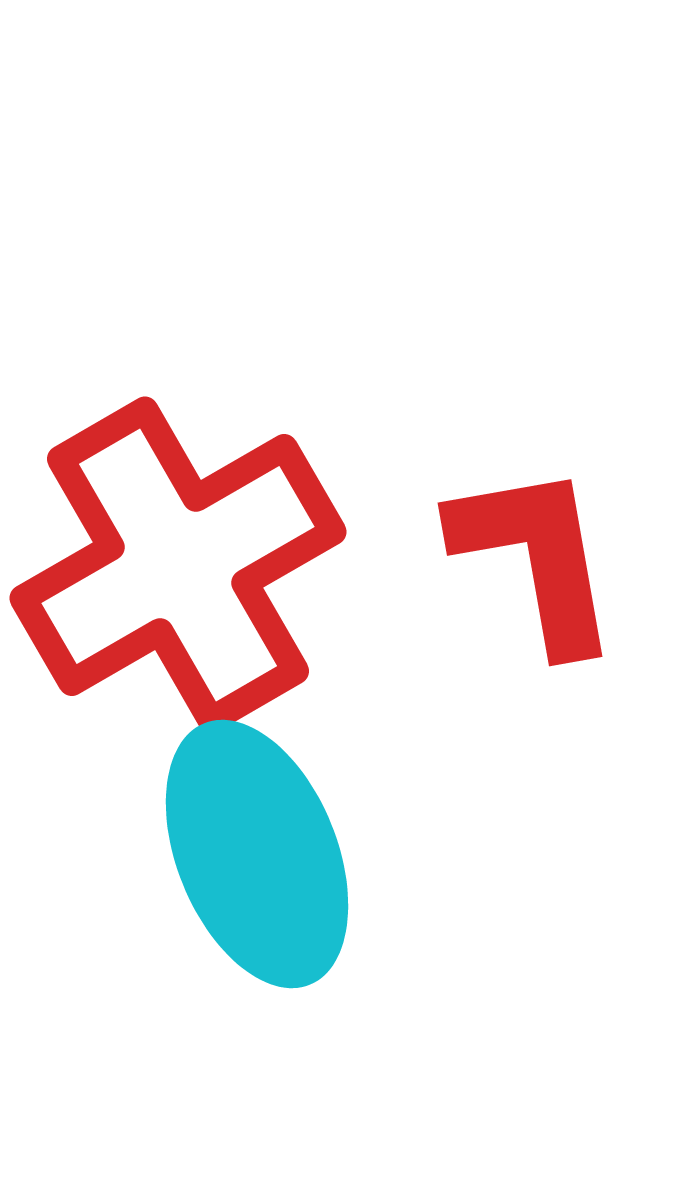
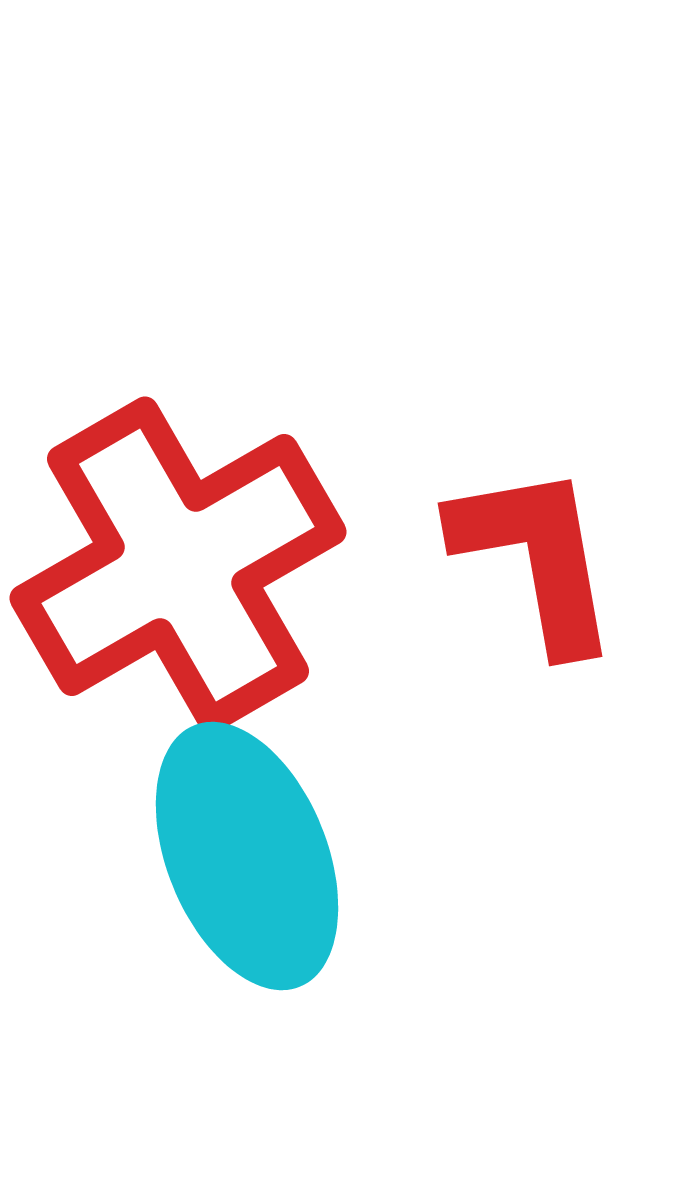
cyan ellipse: moved 10 px left, 2 px down
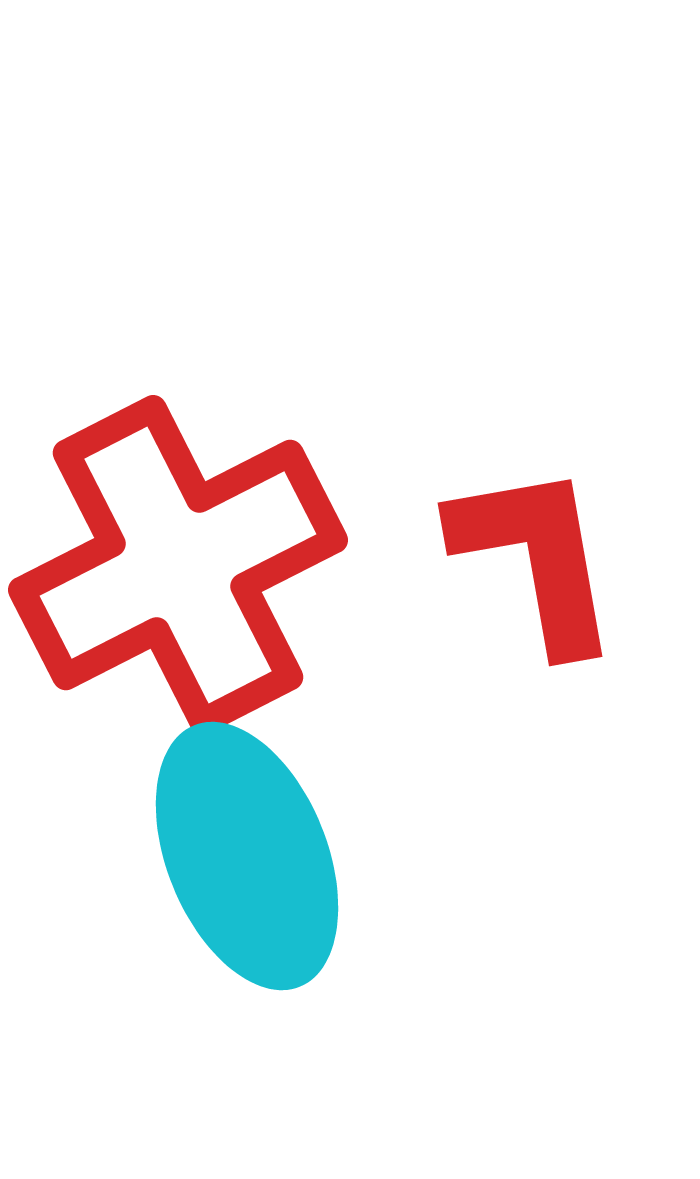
red cross: rotated 3 degrees clockwise
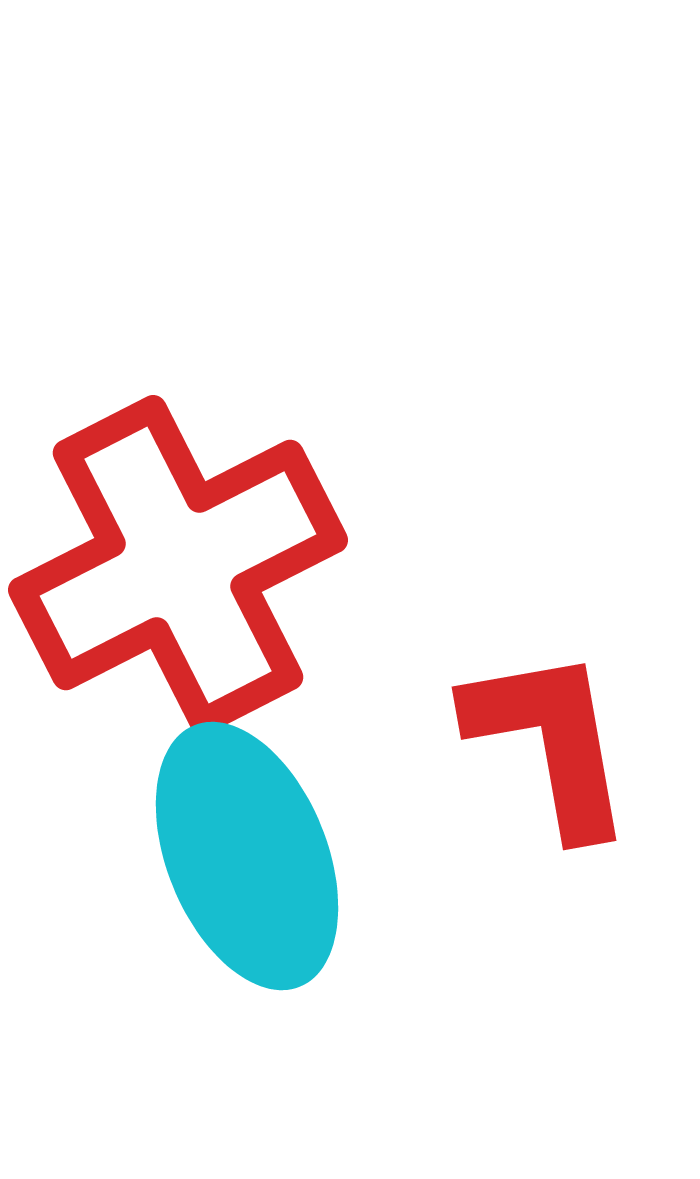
red L-shape: moved 14 px right, 184 px down
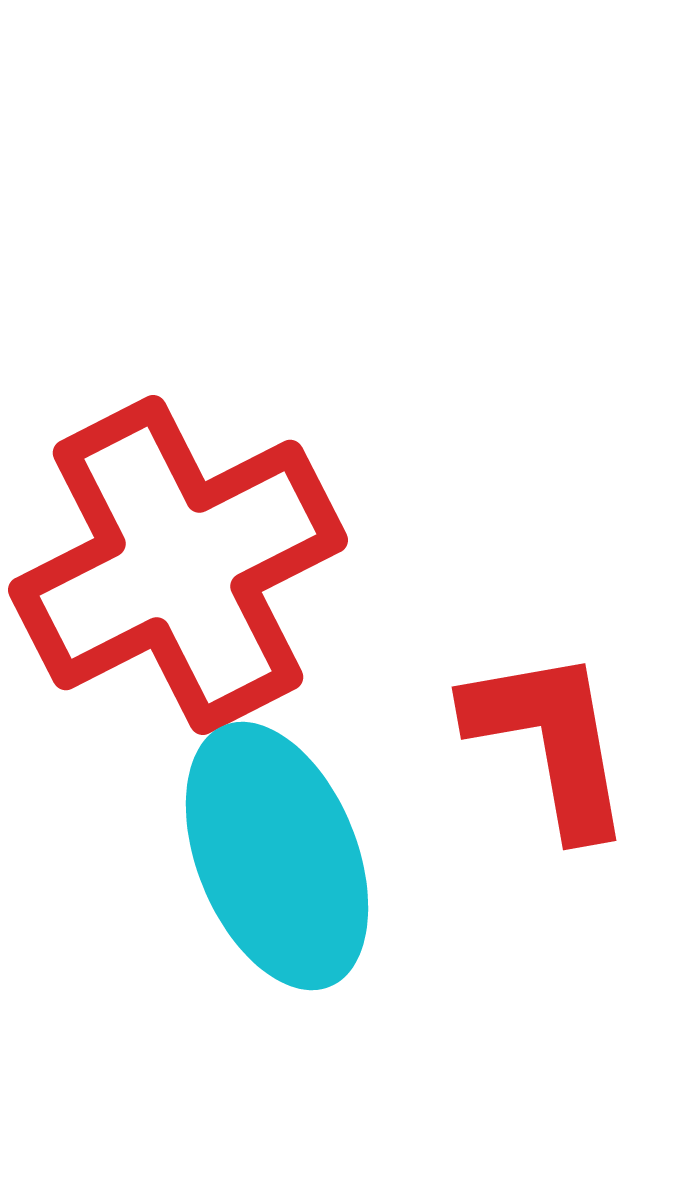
cyan ellipse: moved 30 px right
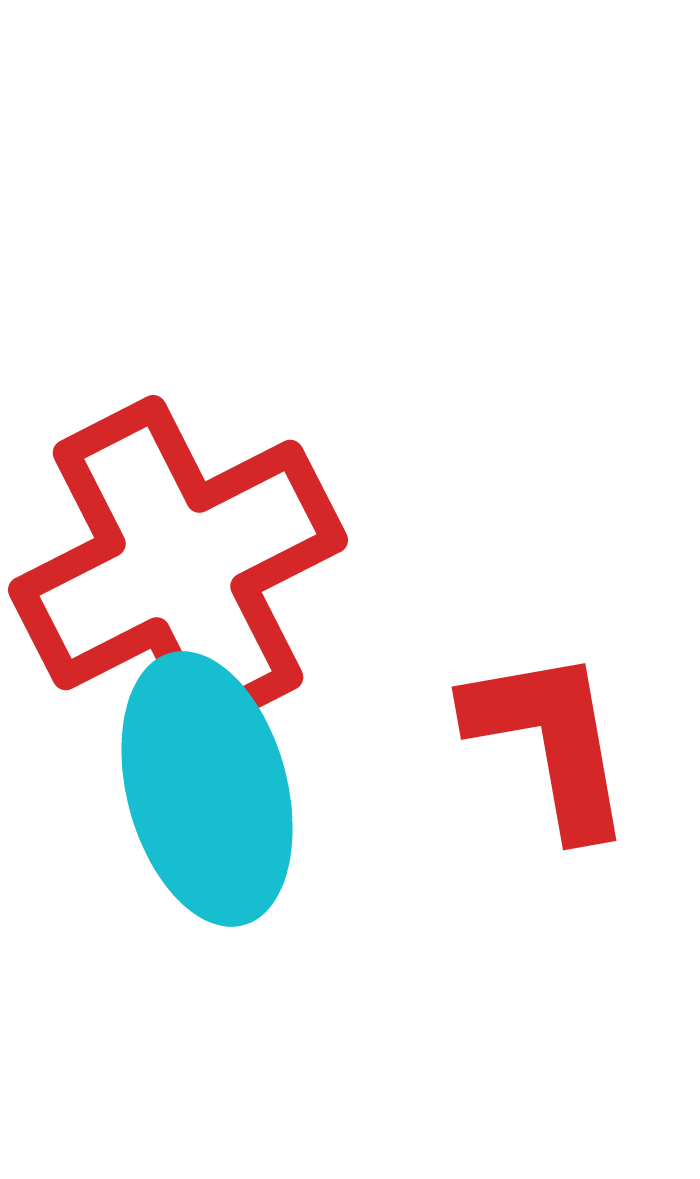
cyan ellipse: moved 70 px left, 67 px up; rotated 7 degrees clockwise
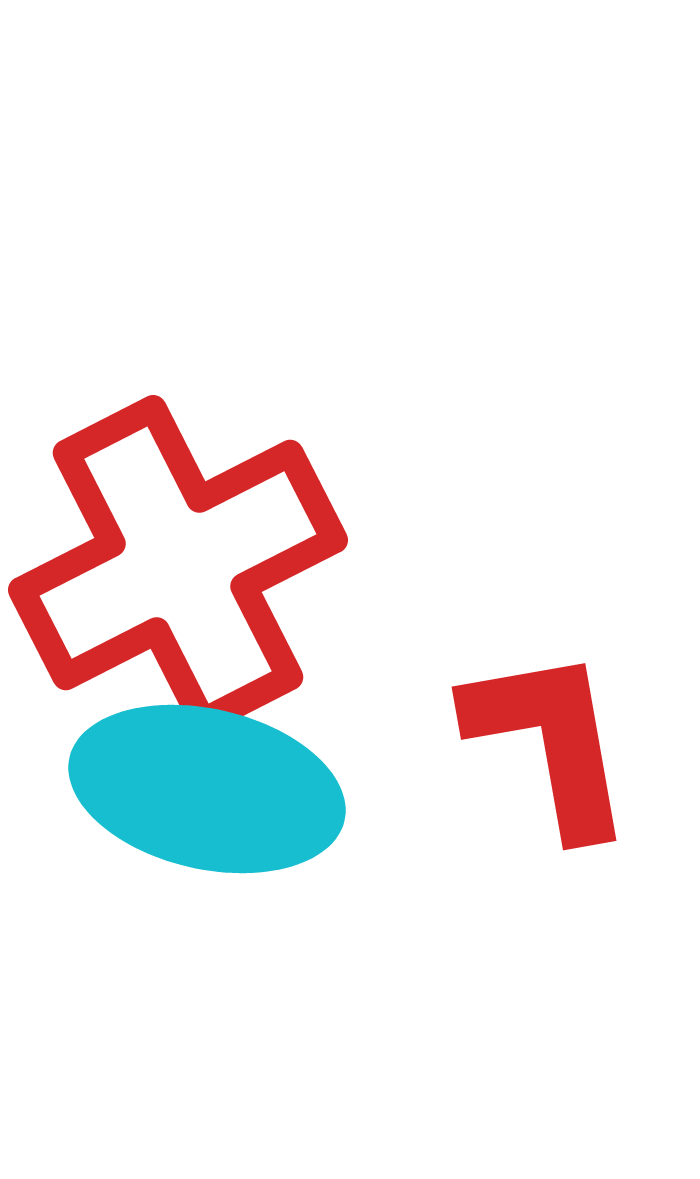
cyan ellipse: rotated 62 degrees counterclockwise
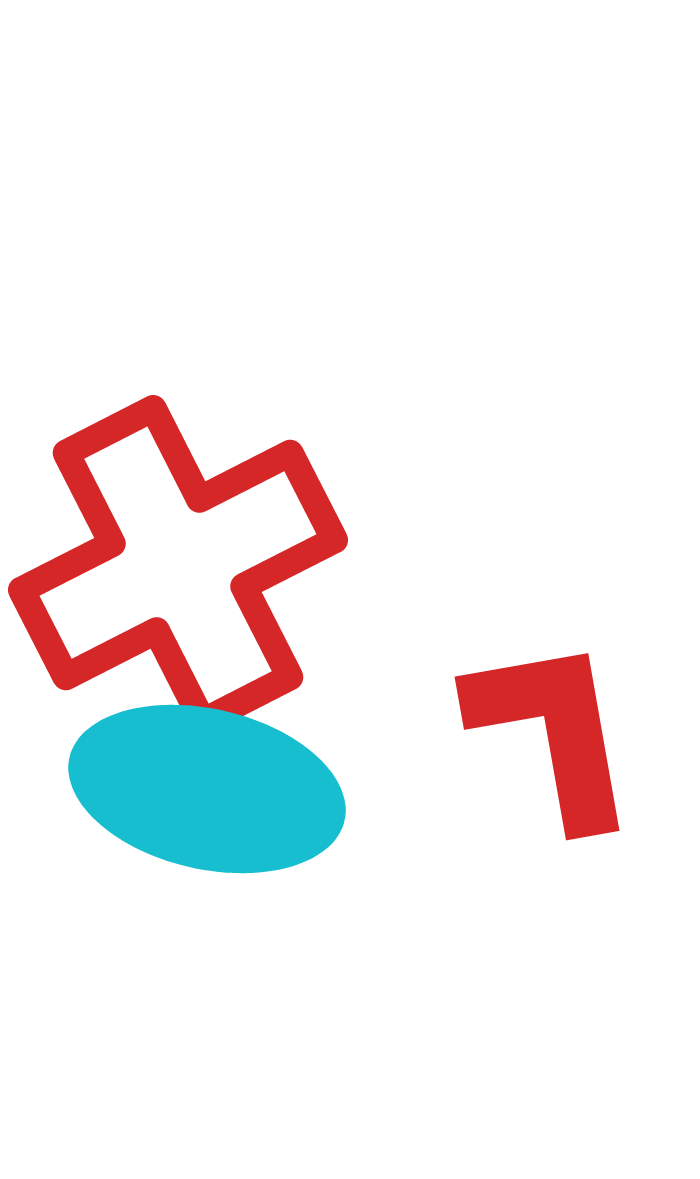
red L-shape: moved 3 px right, 10 px up
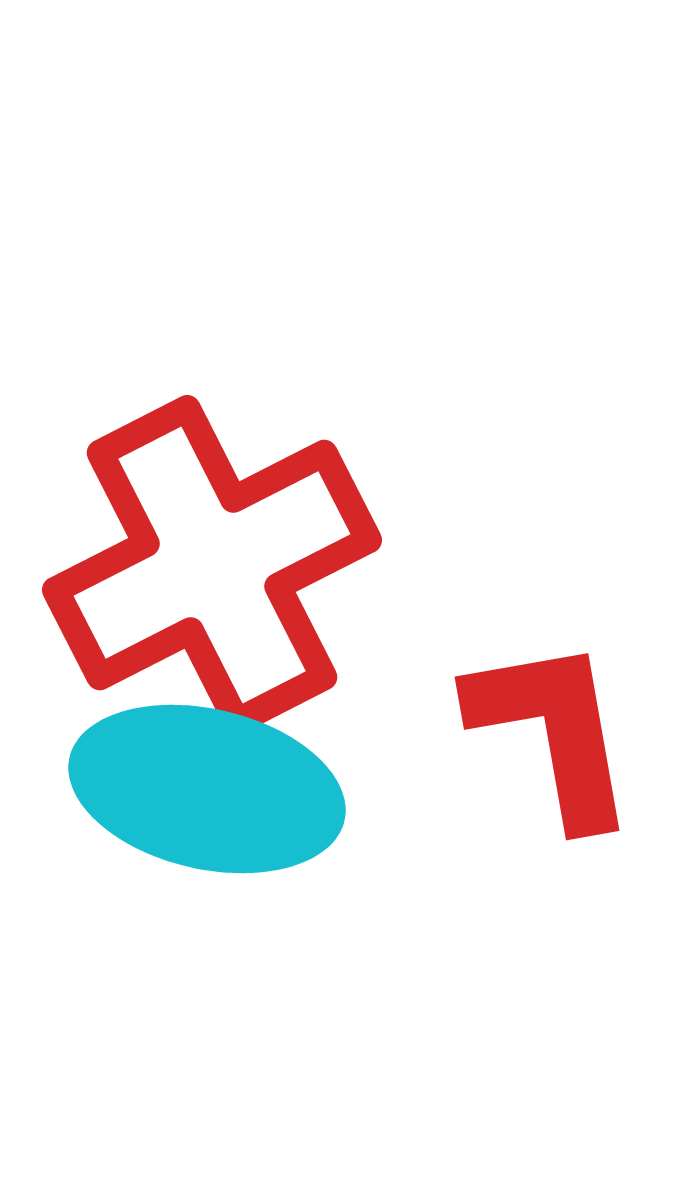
red cross: moved 34 px right
